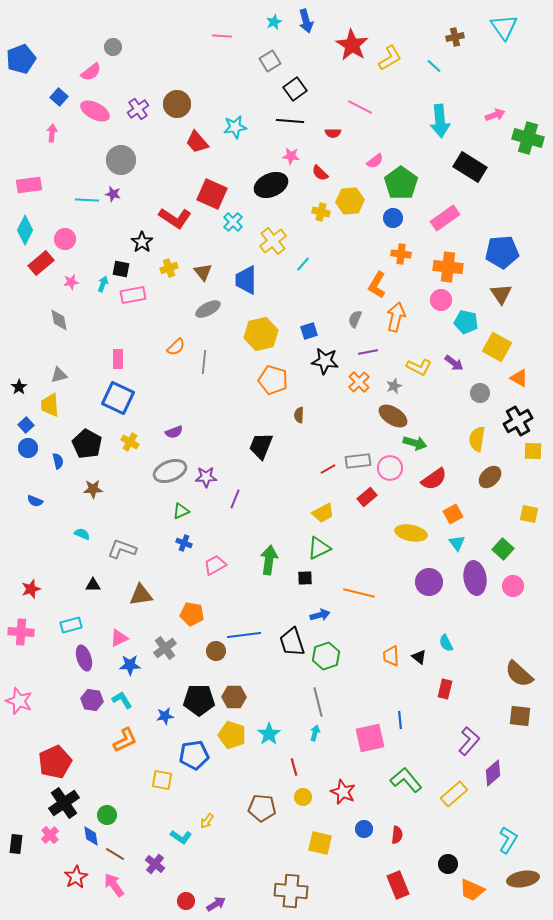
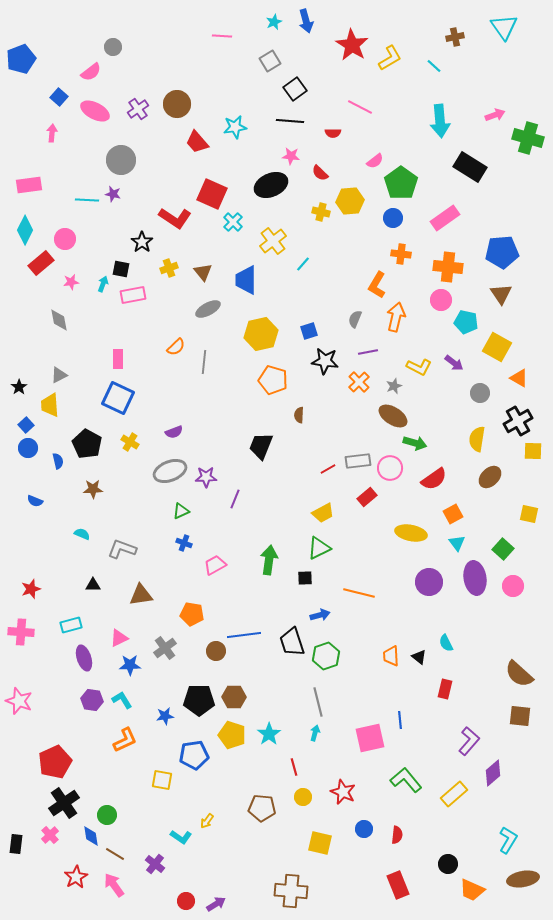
gray triangle at (59, 375): rotated 12 degrees counterclockwise
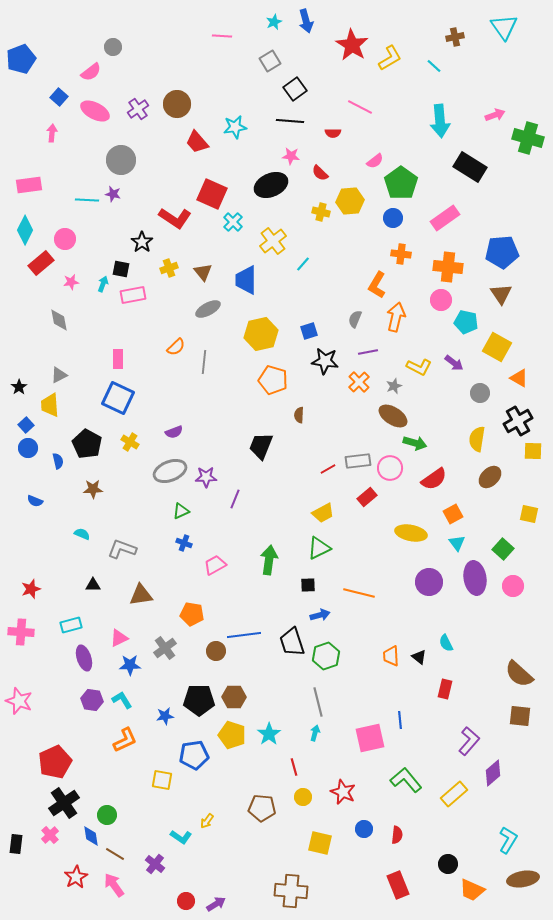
black square at (305, 578): moved 3 px right, 7 px down
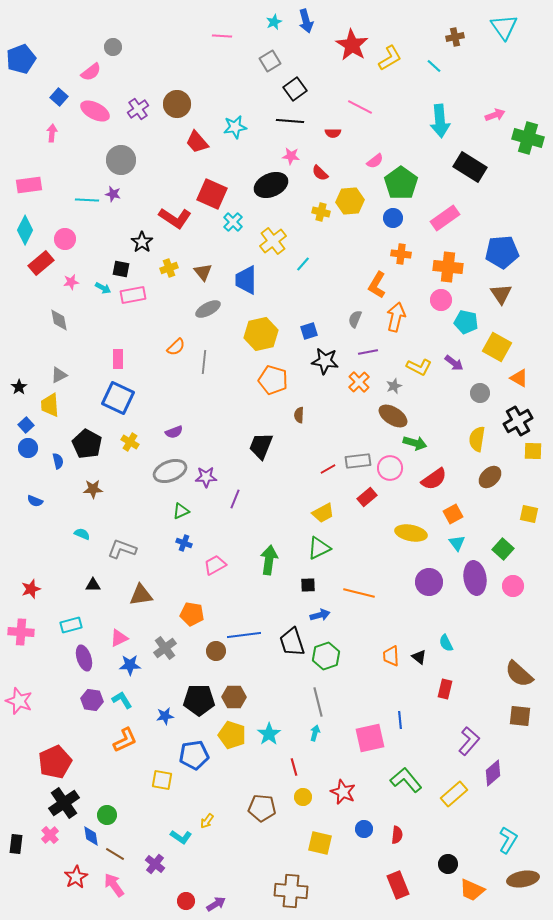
cyan arrow at (103, 284): moved 4 px down; rotated 98 degrees clockwise
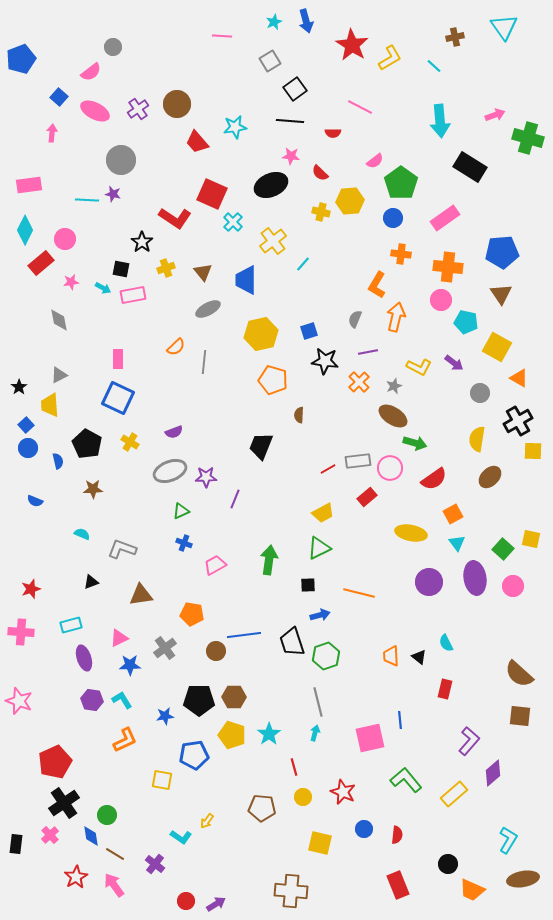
yellow cross at (169, 268): moved 3 px left
yellow square at (529, 514): moved 2 px right, 25 px down
black triangle at (93, 585): moved 2 px left, 3 px up; rotated 21 degrees counterclockwise
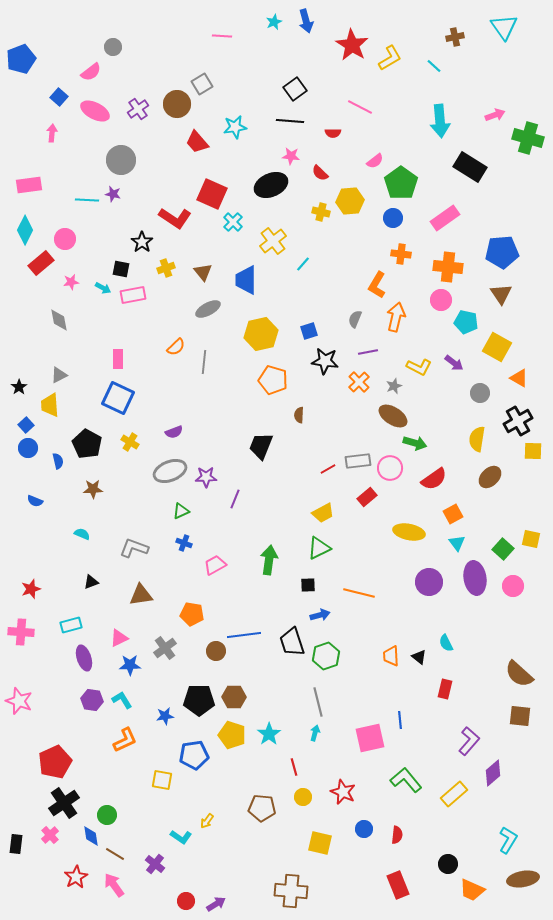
gray square at (270, 61): moved 68 px left, 23 px down
yellow ellipse at (411, 533): moved 2 px left, 1 px up
gray L-shape at (122, 549): moved 12 px right, 1 px up
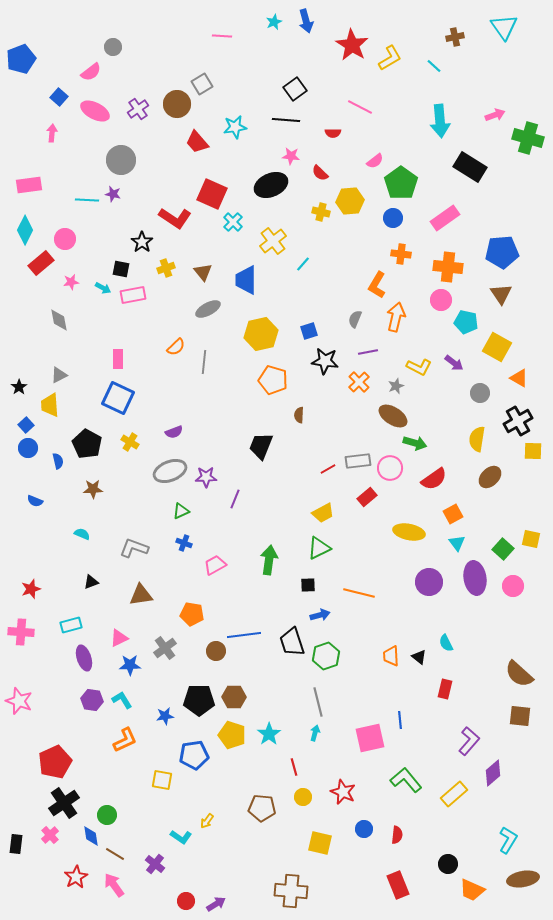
black line at (290, 121): moved 4 px left, 1 px up
gray star at (394, 386): moved 2 px right
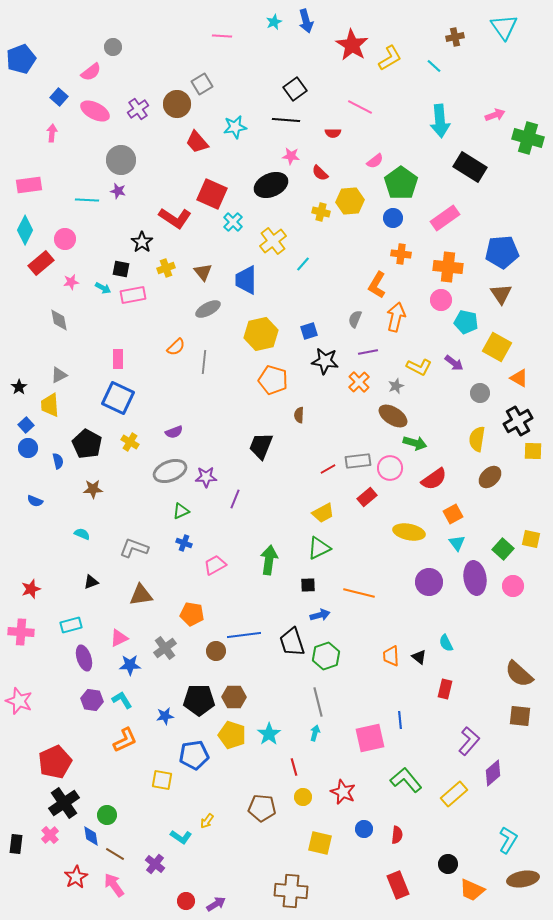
purple star at (113, 194): moved 5 px right, 3 px up
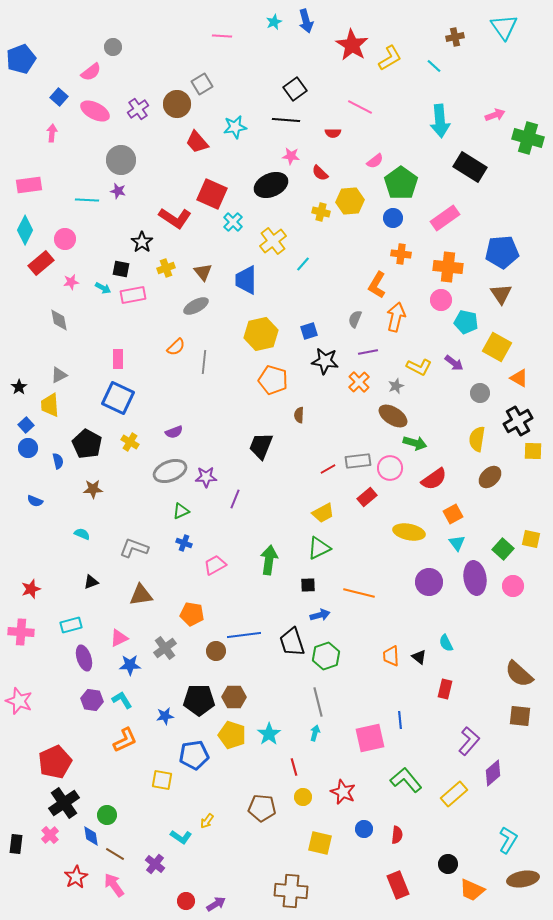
gray ellipse at (208, 309): moved 12 px left, 3 px up
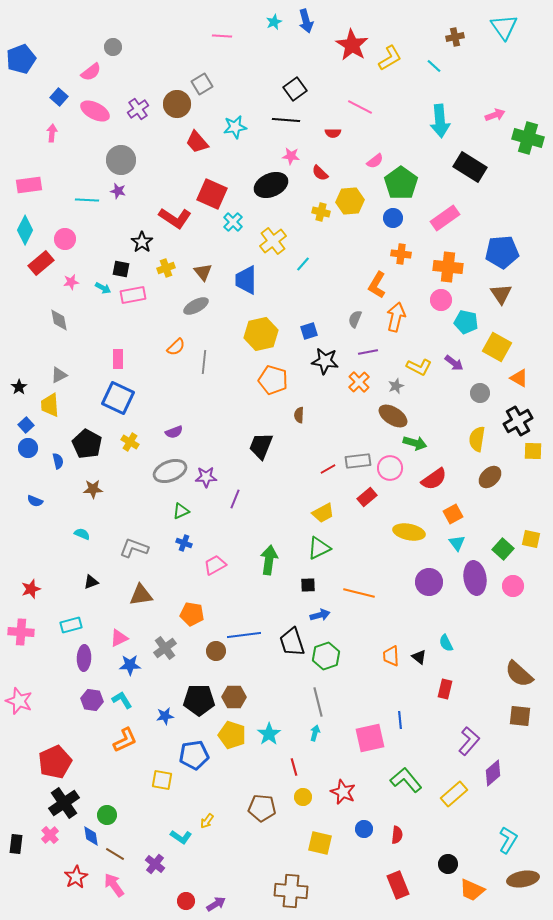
purple ellipse at (84, 658): rotated 20 degrees clockwise
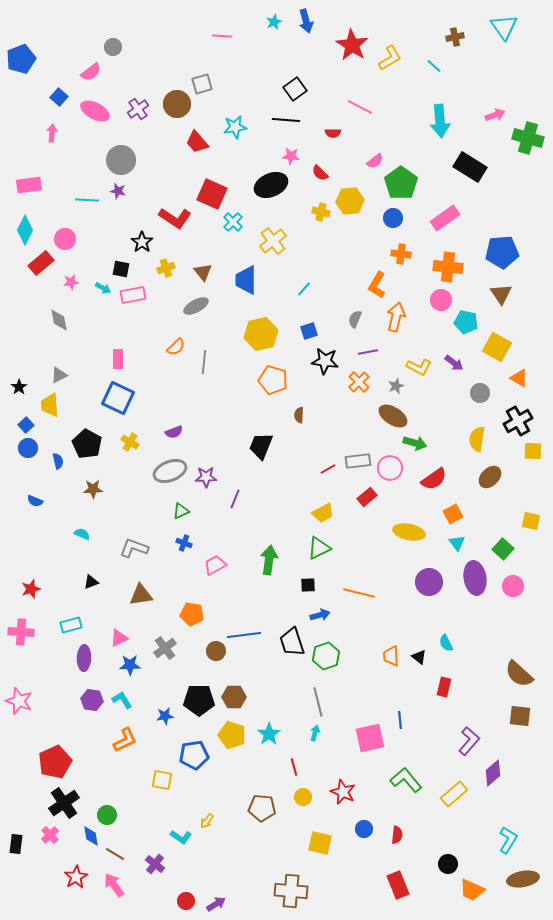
gray square at (202, 84): rotated 15 degrees clockwise
cyan line at (303, 264): moved 1 px right, 25 px down
yellow square at (531, 539): moved 18 px up
red rectangle at (445, 689): moved 1 px left, 2 px up
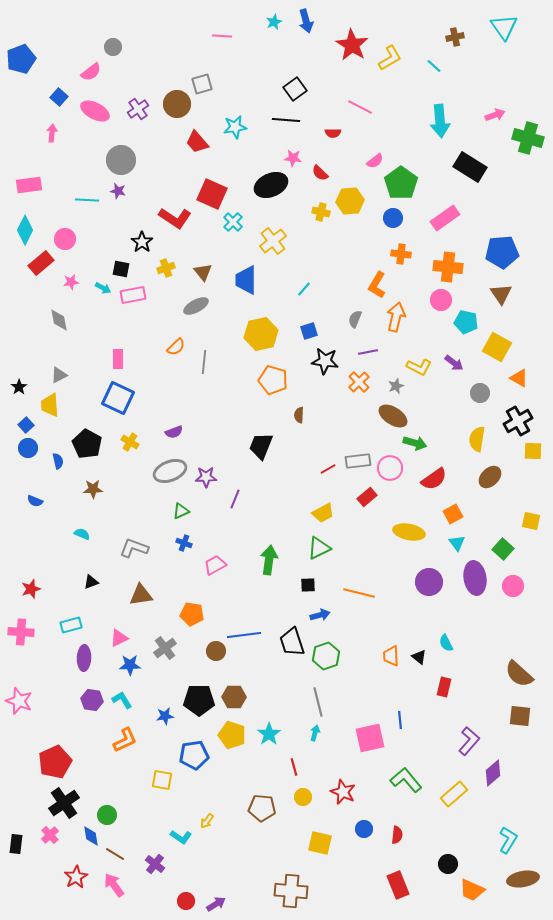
pink star at (291, 156): moved 2 px right, 2 px down
